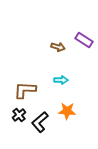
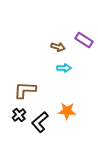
cyan arrow: moved 3 px right, 12 px up
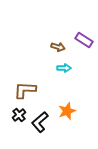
orange star: rotated 24 degrees counterclockwise
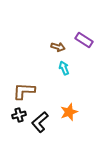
cyan arrow: rotated 112 degrees counterclockwise
brown L-shape: moved 1 px left, 1 px down
orange star: moved 2 px right, 1 px down
black cross: rotated 24 degrees clockwise
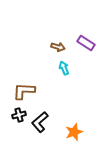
purple rectangle: moved 2 px right, 3 px down
orange star: moved 5 px right, 20 px down
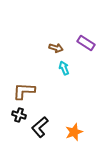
brown arrow: moved 2 px left, 1 px down
black cross: rotated 32 degrees clockwise
black L-shape: moved 5 px down
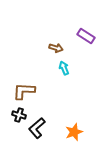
purple rectangle: moved 7 px up
black L-shape: moved 3 px left, 1 px down
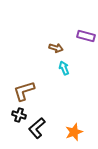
purple rectangle: rotated 18 degrees counterclockwise
brown L-shape: rotated 20 degrees counterclockwise
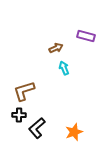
brown arrow: rotated 40 degrees counterclockwise
black cross: rotated 16 degrees counterclockwise
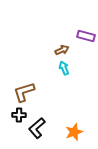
brown arrow: moved 6 px right, 2 px down
brown L-shape: moved 1 px down
